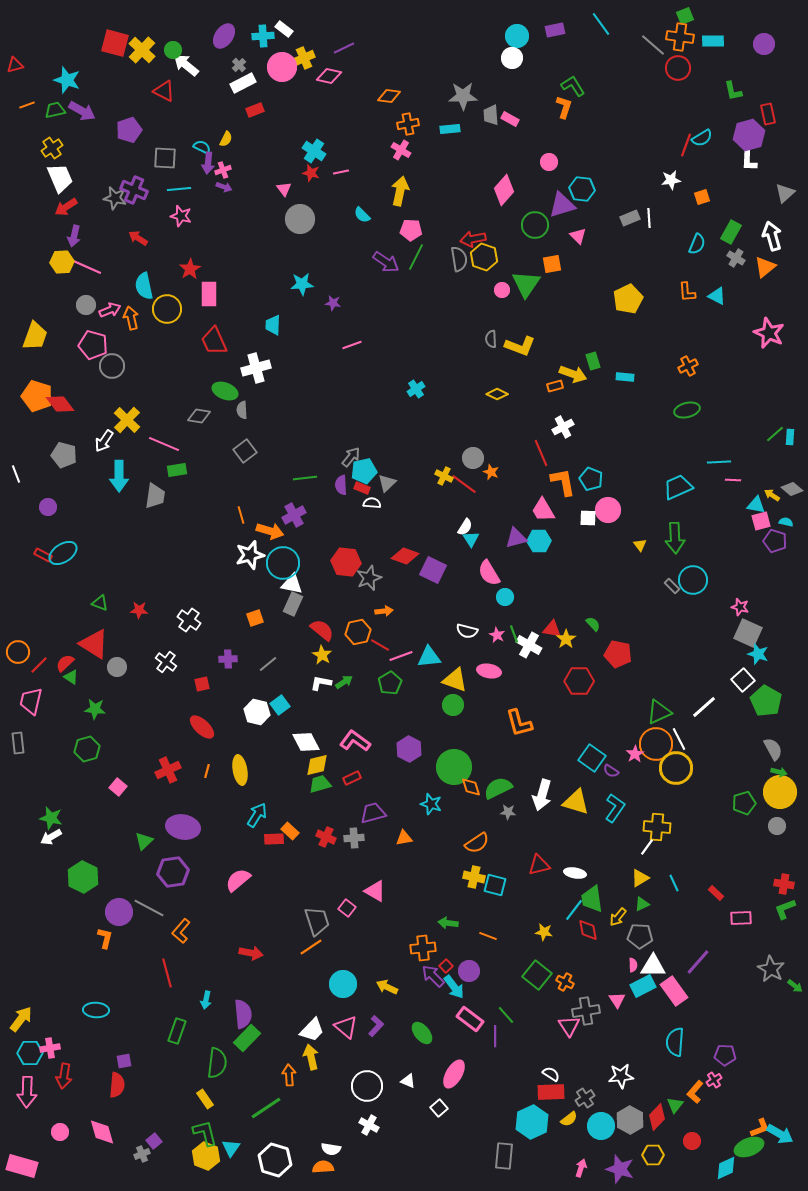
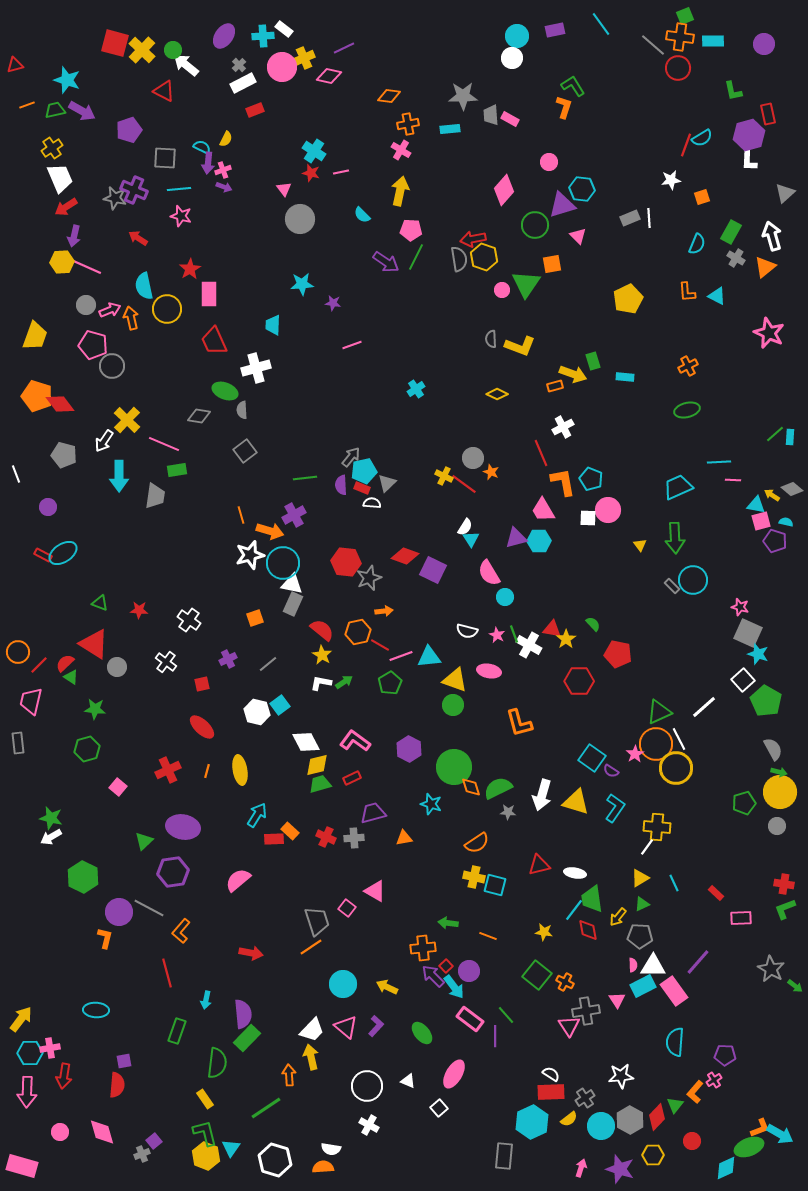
purple cross at (228, 659): rotated 24 degrees counterclockwise
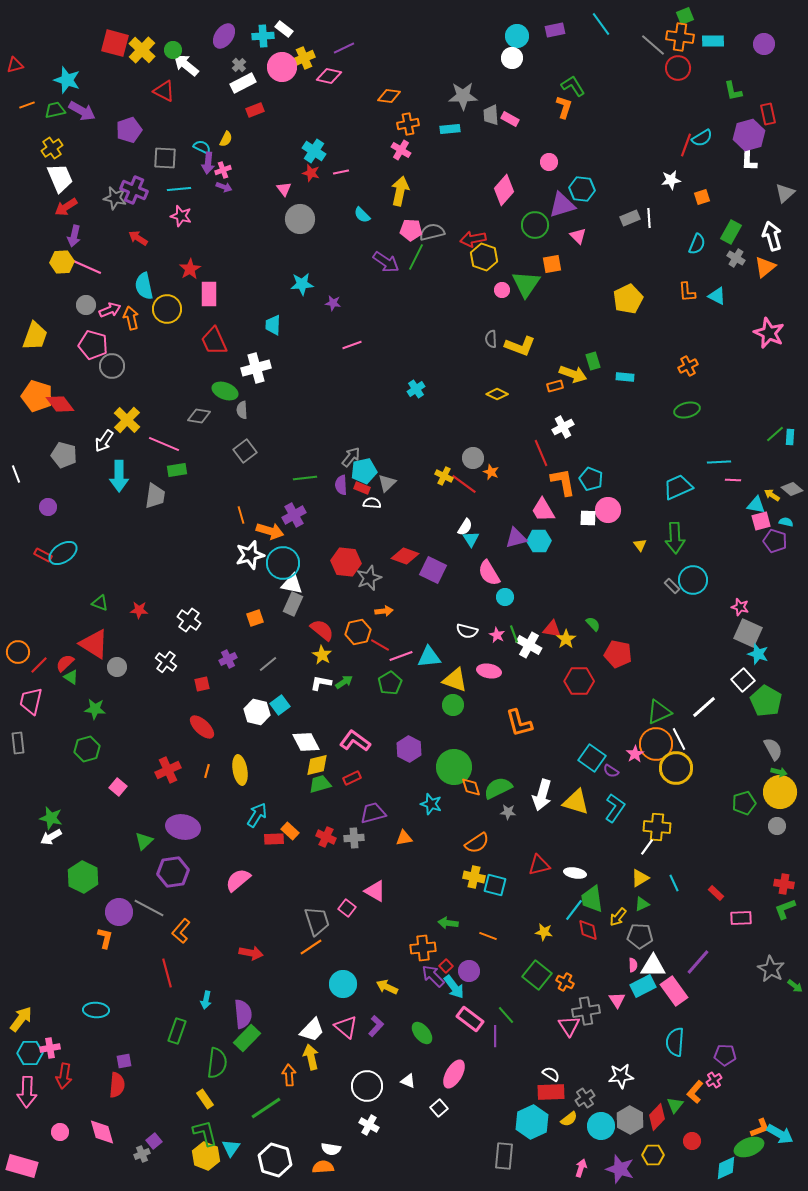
gray semicircle at (459, 259): moved 27 px left, 27 px up; rotated 95 degrees counterclockwise
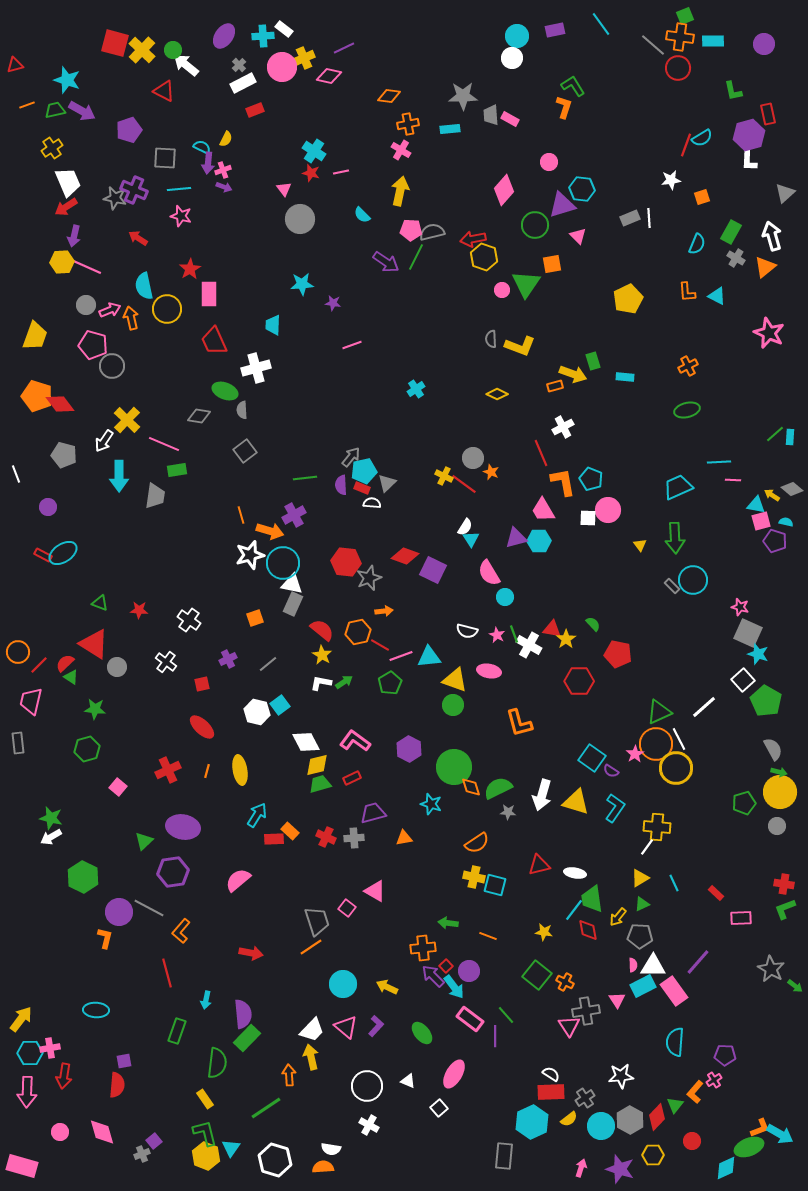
white trapezoid at (60, 178): moved 8 px right, 4 px down
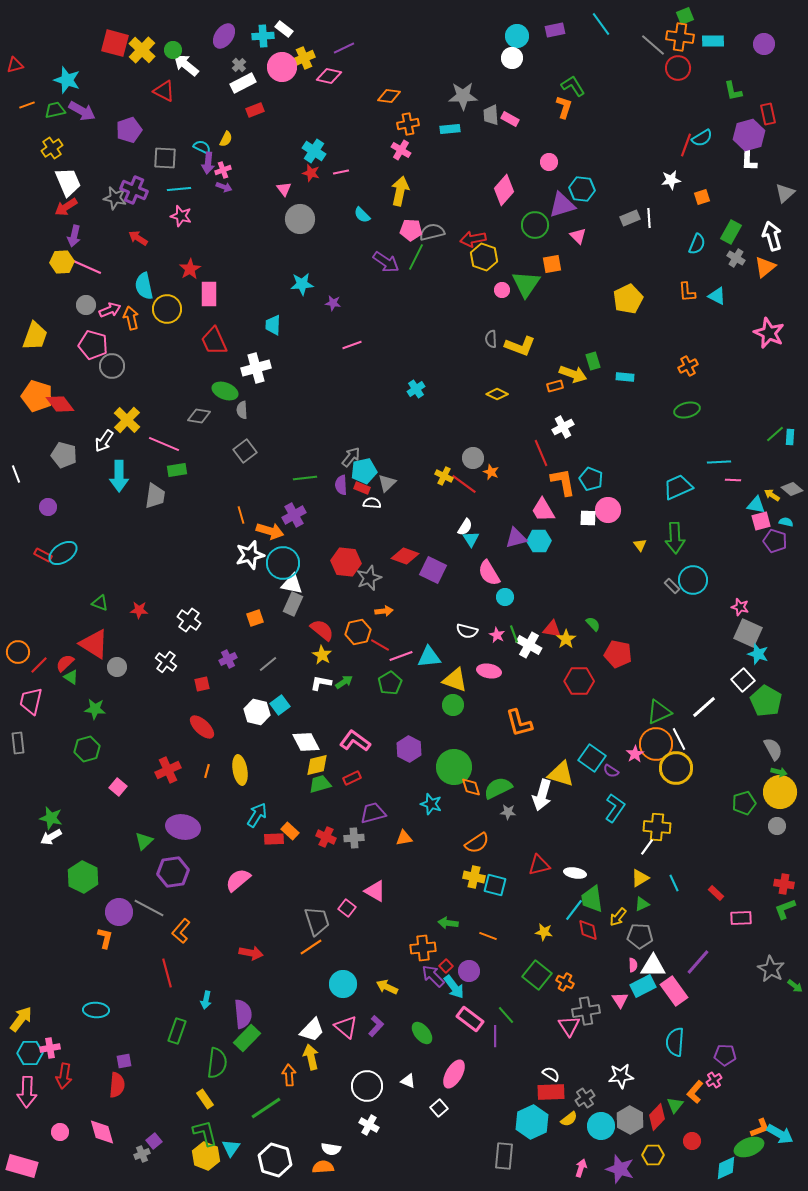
yellow triangle at (576, 802): moved 15 px left, 28 px up
pink triangle at (617, 1000): moved 3 px right
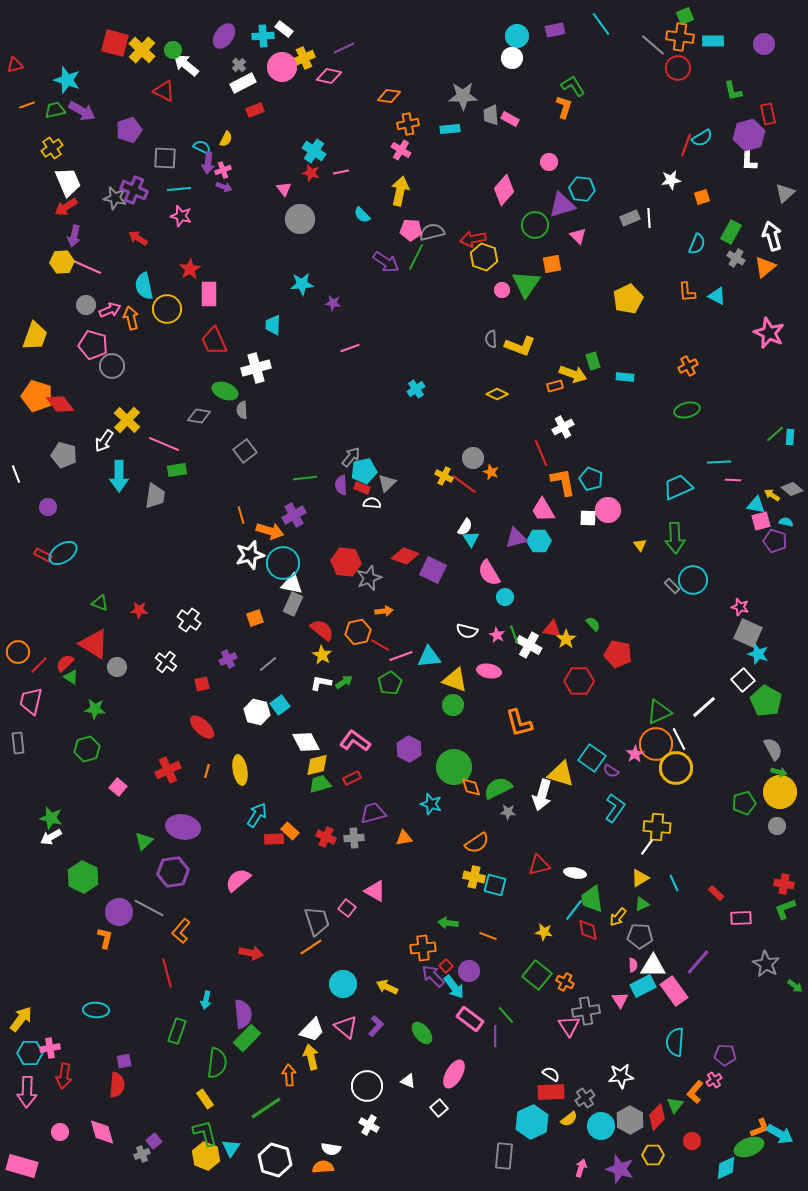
pink line at (352, 345): moved 2 px left, 3 px down
gray star at (771, 969): moved 5 px left, 5 px up
